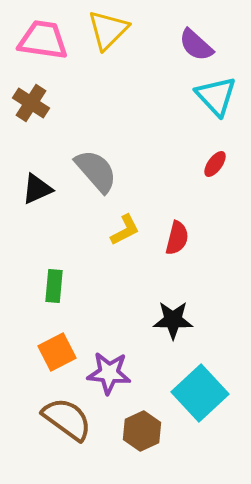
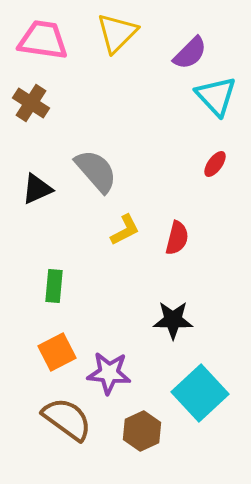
yellow triangle: moved 9 px right, 3 px down
purple semicircle: moved 6 px left, 8 px down; rotated 87 degrees counterclockwise
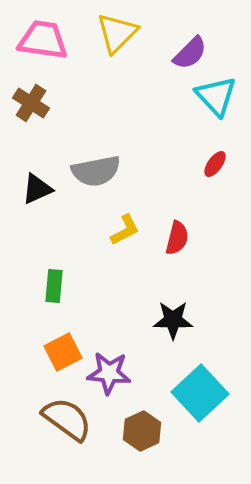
gray semicircle: rotated 120 degrees clockwise
orange square: moved 6 px right
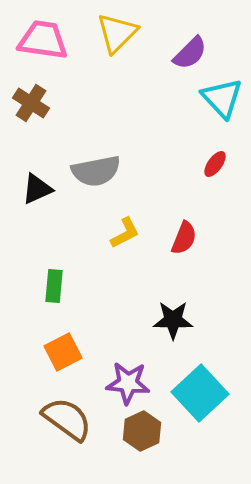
cyan triangle: moved 6 px right, 2 px down
yellow L-shape: moved 3 px down
red semicircle: moved 7 px right; rotated 8 degrees clockwise
purple star: moved 19 px right, 10 px down
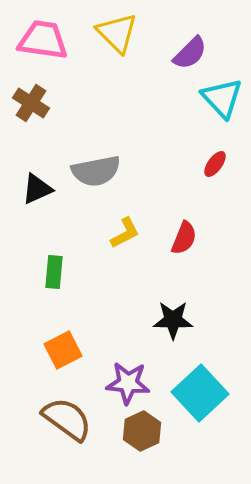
yellow triangle: rotated 30 degrees counterclockwise
green rectangle: moved 14 px up
orange square: moved 2 px up
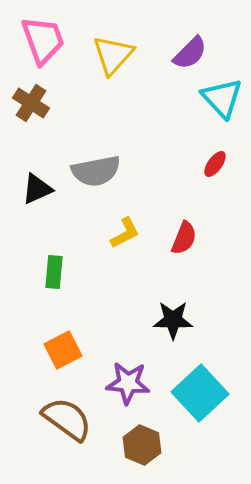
yellow triangle: moved 4 px left, 22 px down; rotated 27 degrees clockwise
pink trapezoid: rotated 62 degrees clockwise
brown hexagon: moved 14 px down; rotated 12 degrees counterclockwise
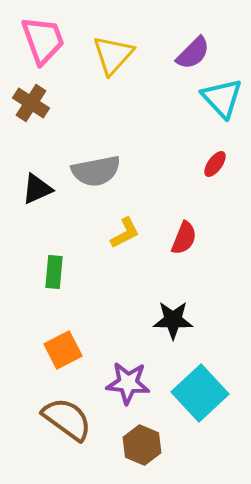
purple semicircle: moved 3 px right
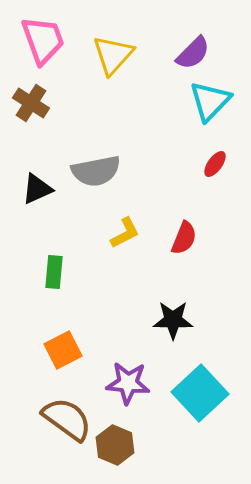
cyan triangle: moved 12 px left, 3 px down; rotated 27 degrees clockwise
brown hexagon: moved 27 px left
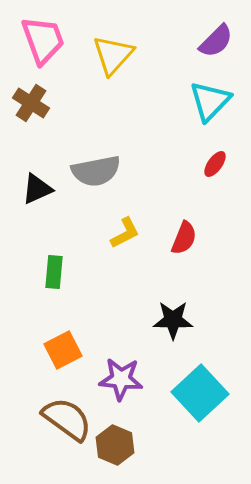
purple semicircle: moved 23 px right, 12 px up
purple star: moved 7 px left, 4 px up
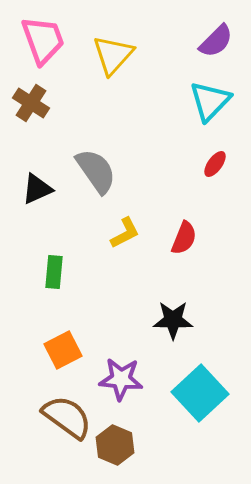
gray semicircle: rotated 114 degrees counterclockwise
brown semicircle: moved 2 px up
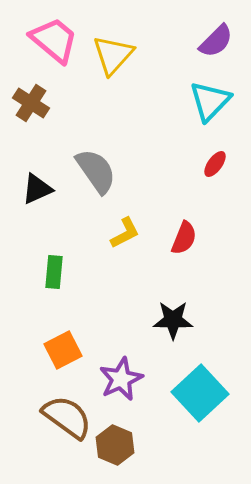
pink trapezoid: moved 11 px right; rotated 30 degrees counterclockwise
purple star: rotated 30 degrees counterclockwise
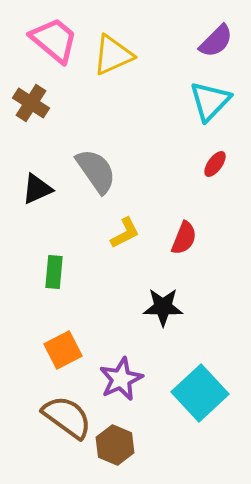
yellow triangle: rotated 24 degrees clockwise
black star: moved 10 px left, 13 px up
